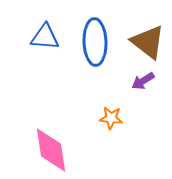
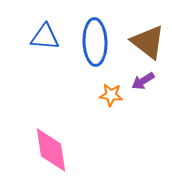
orange star: moved 23 px up
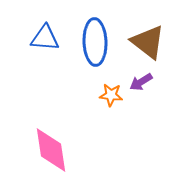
blue triangle: moved 1 px down
purple arrow: moved 2 px left, 1 px down
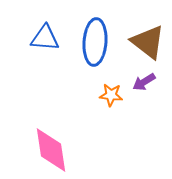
blue ellipse: rotated 6 degrees clockwise
purple arrow: moved 3 px right
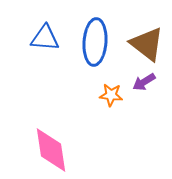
brown triangle: moved 1 px left, 2 px down
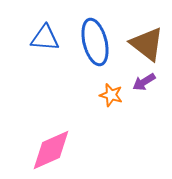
blue ellipse: rotated 18 degrees counterclockwise
orange star: rotated 10 degrees clockwise
pink diamond: rotated 75 degrees clockwise
